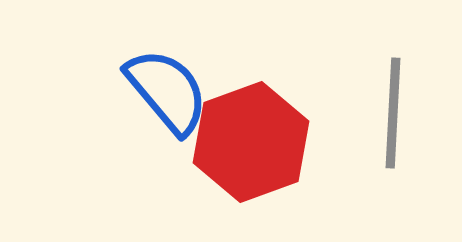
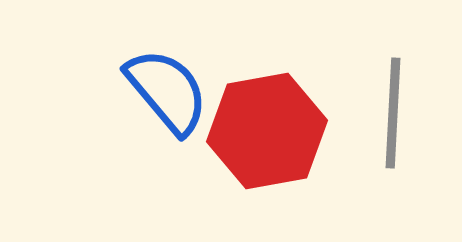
red hexagon: moved 16 px right, 11 px up; rotated 10 degrees clockwise
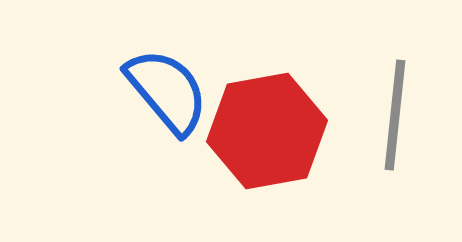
gray line: moved 2 px right, 2 px down; rotated 3 degrees clockwise
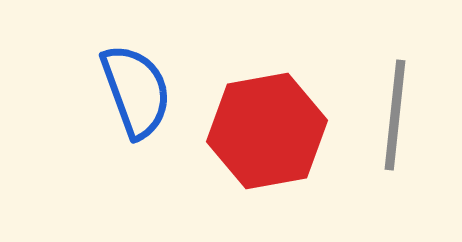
blue semicircle: moved 31 px left; rotated 20 degrees clockwise
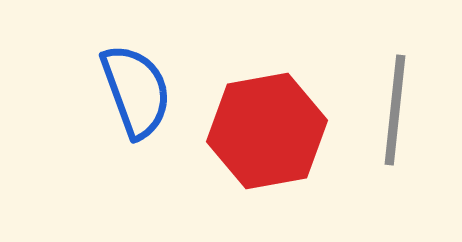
gray line: moved 5 px up
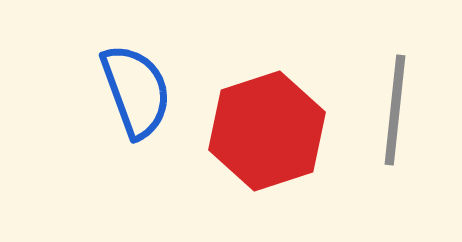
red hexagon: rotated 8 degrees counterclockwise
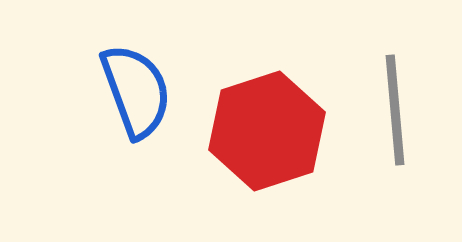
gray line: rotated 11 degrees counterclockwise
